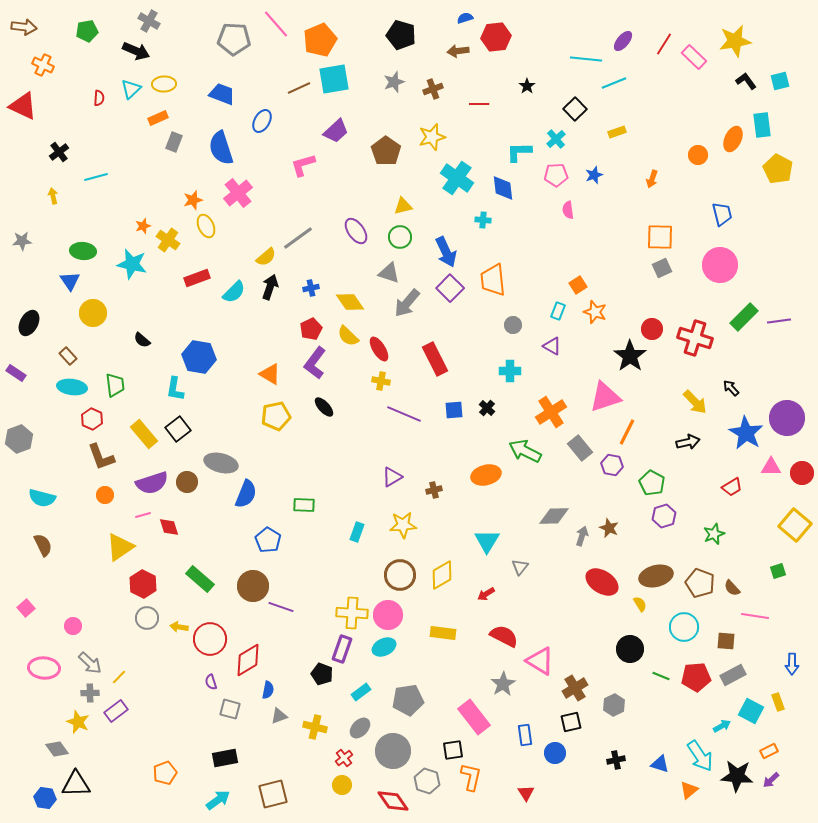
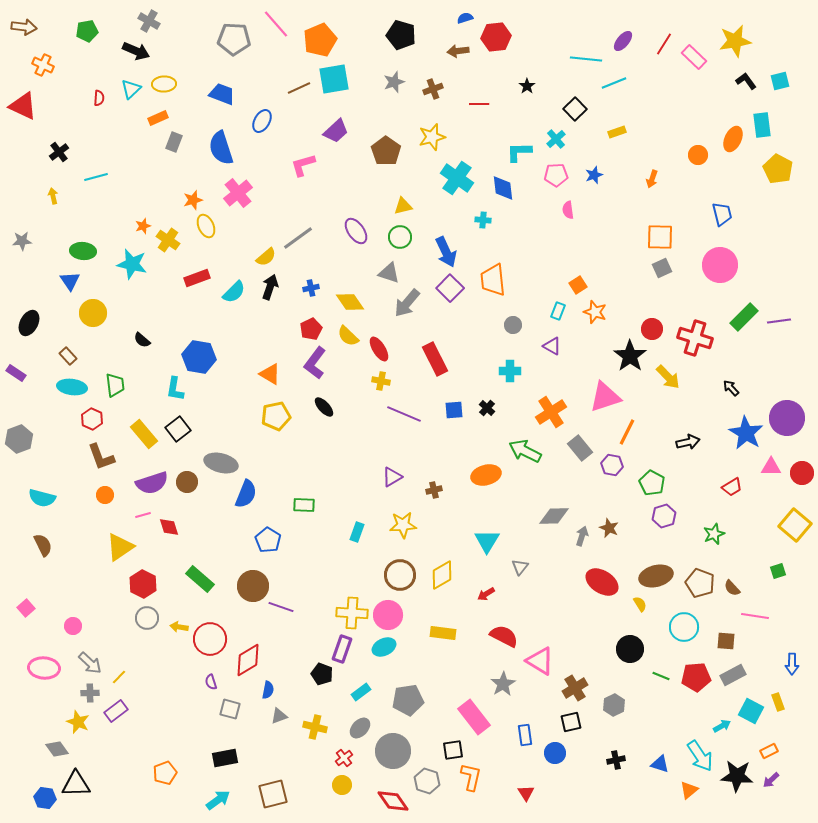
yellow arrow at (695, 402): moved 27 px left, 25 px up
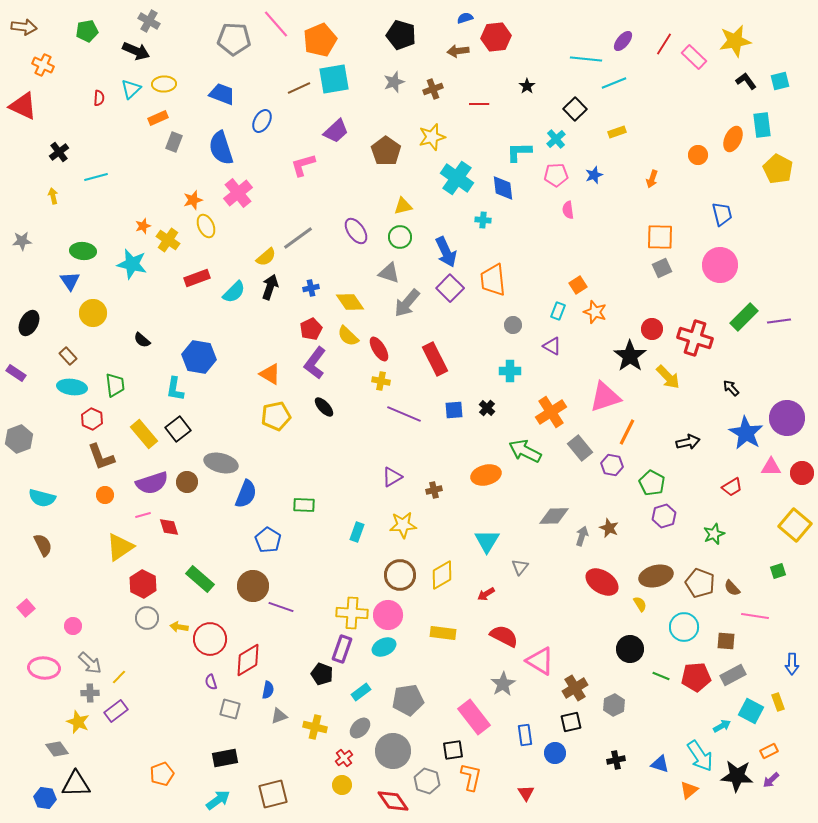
orange pentagon at (165, 773): moved 3 px left, 1 px down
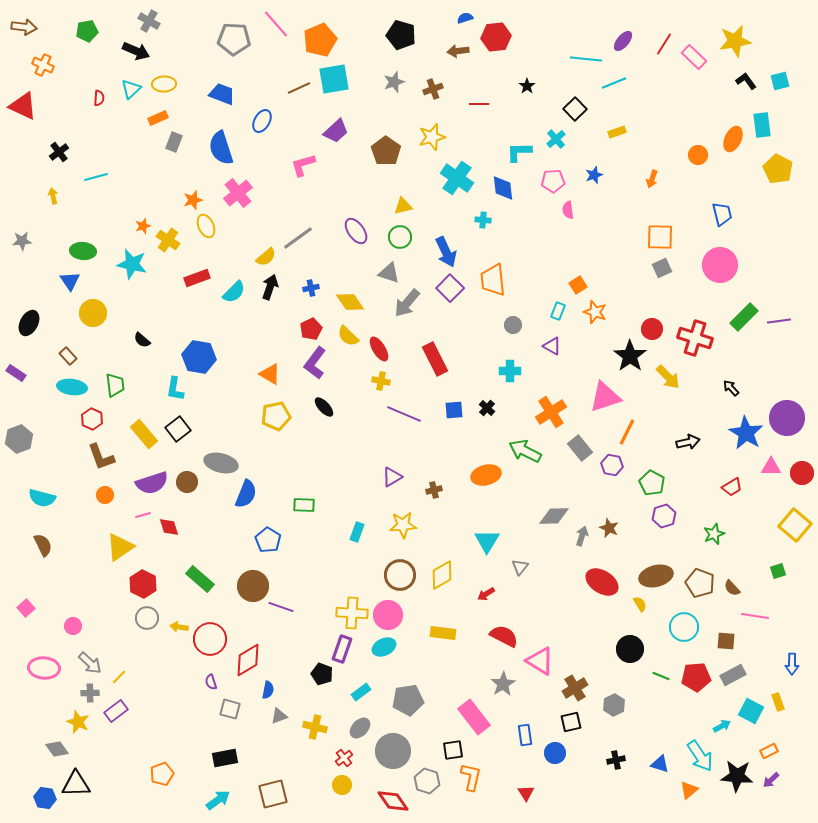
pink pentagon at (556, 175): moved 3 px left, 6 px down
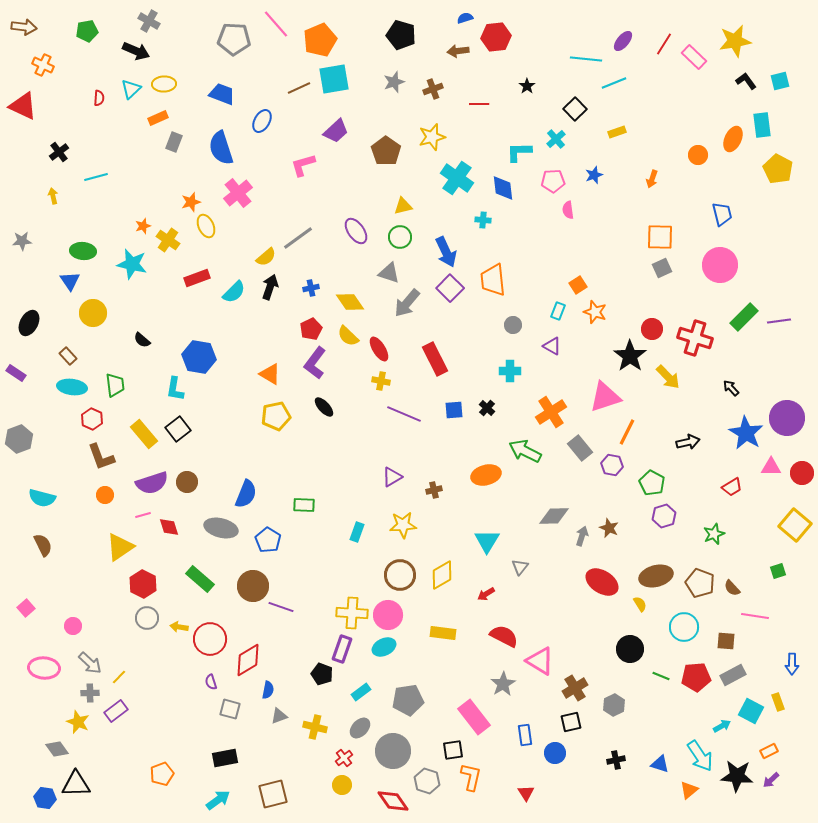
orange star at (193, 200): moved 2 px left, 2 px down
gray ellipse at (221, 463): moved 65 px down
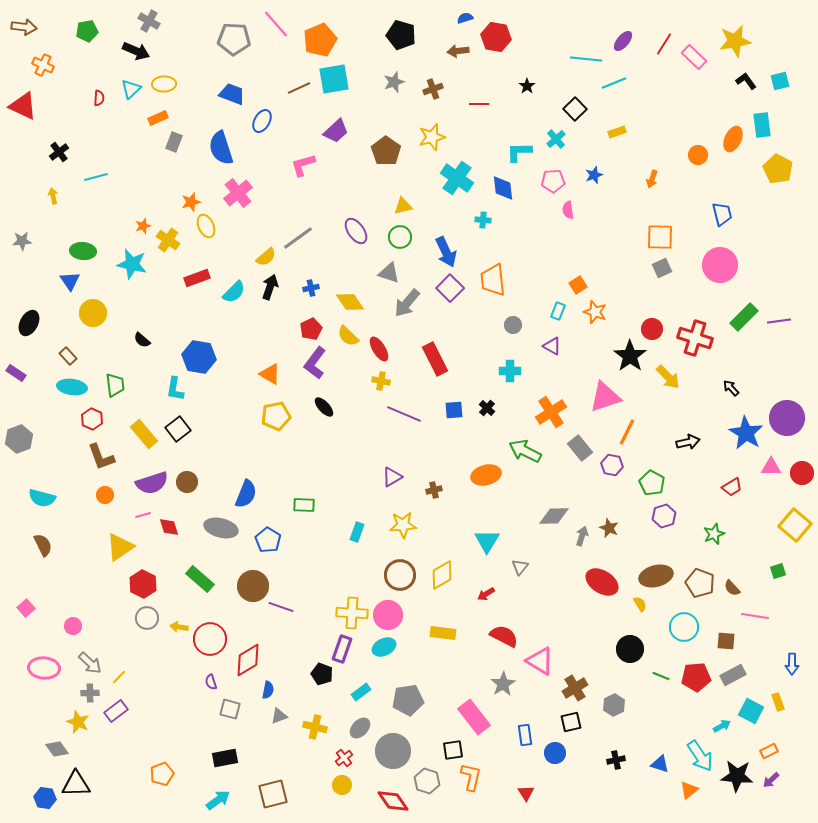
red hexagon at (496, 37): rotated 16 degrees clockwise
blue trapezoid at (222, 94): moved 10 px right
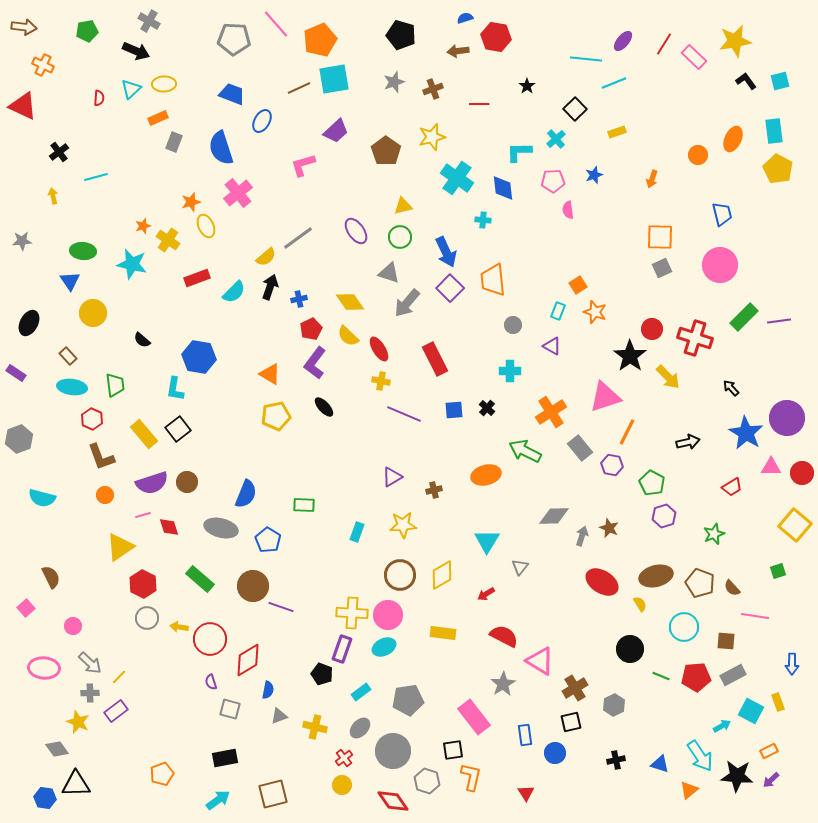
cyan rectangle at (762, 125): moved 12 px right, 6 px down
blue cross at (311, 288): moved 12 px left, 11 px down
brown semicircle at (43, 545): moved 8 px right, 32 px down
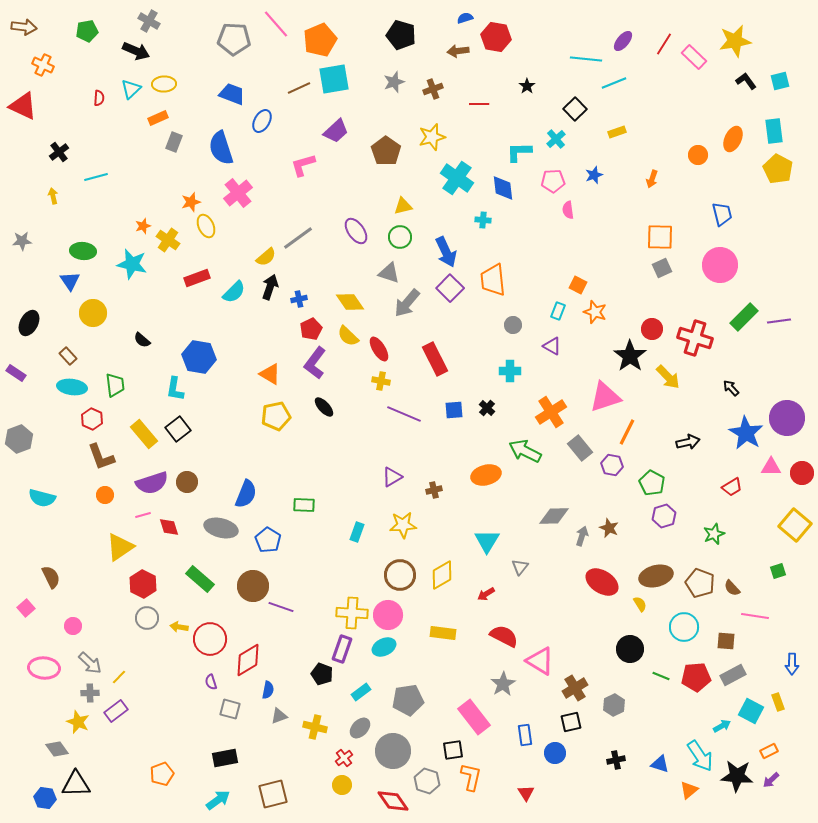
orange square at (578, 285): rotated 30 degrees counterclockwise
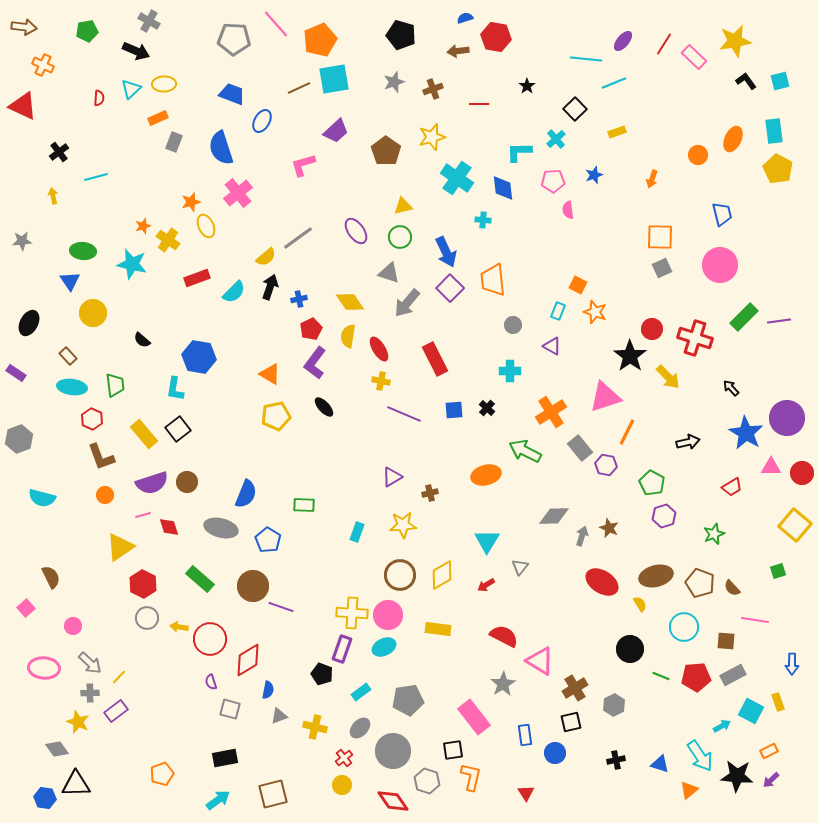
yellow semicircle at (348, 336): rotated 55 degrees clockwise
purple hexagon at (612, 465): moved 6 px left
brown cross at (434, 490): moved 4 px left, 3 px down
red arrow at (486, 594): moved 9 px up
pink line at (755, 616): moved 4 px down
yellow rectangle at (443, 633): moved 5 px left, 4 px up
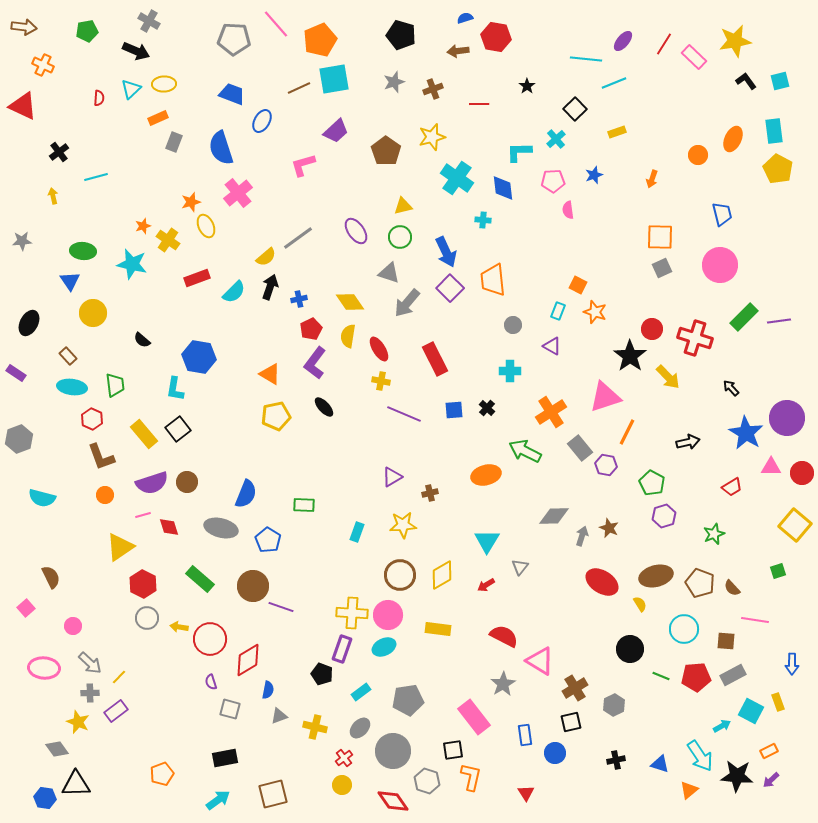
cyan circle at (684, 627): moved 2 px down
